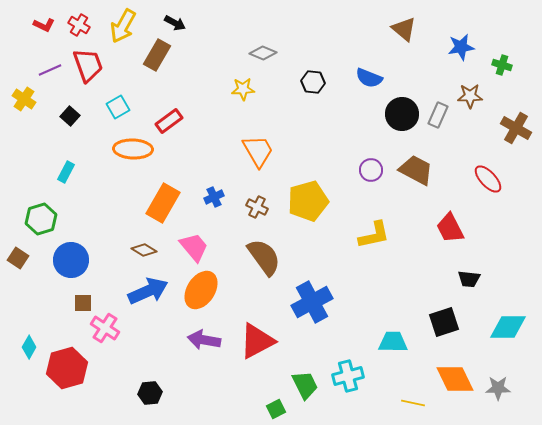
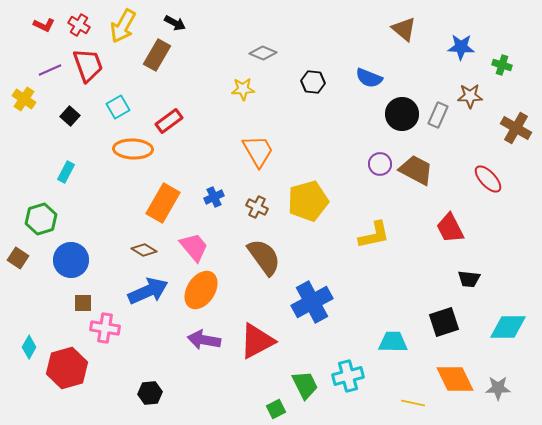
blue star at (461, 47): rotated 12 degrees clockwise
purple circle at (371, 170): moved 9 px right, 6 px up
pink cross at (105, 328): rotated 24 degrees counterclockwise
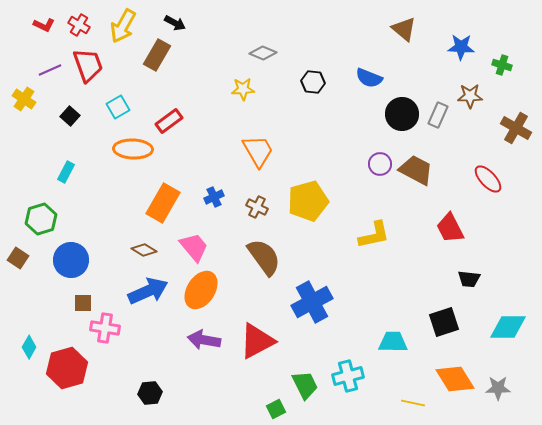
orange diamond at (455, 379): rotated 6 degrees counterclockwise
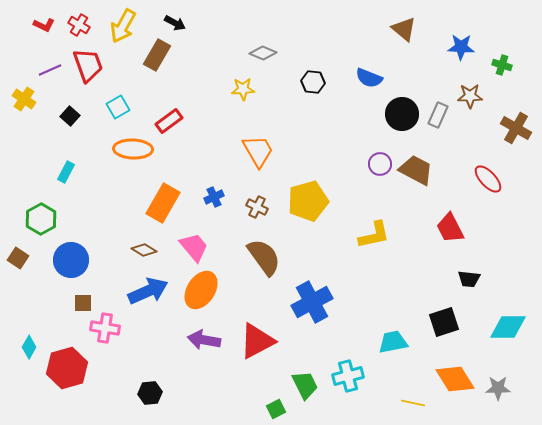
green hexagon at (41, 219): rotated 12 degrees counterclockwise
cyan trapezoid at (393, 342): rotated 12 degrees counterclockwise
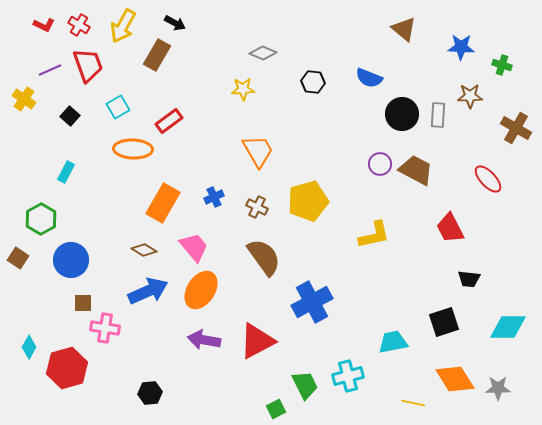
gray rectangle at (438, 115): rotated 20 degrees counterclockwise
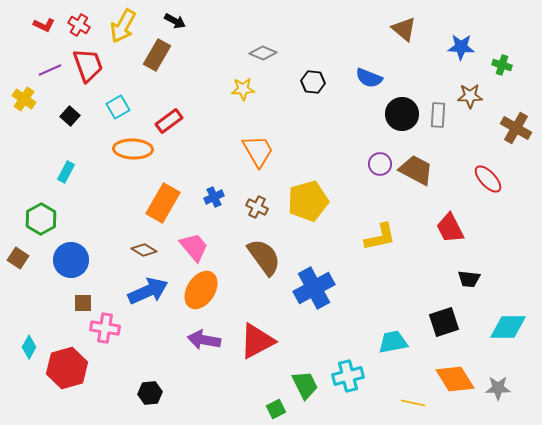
black arrow at (175, 23): moved 2 px up
yellow L-shape at (374, 235): moved 6 px right, 2 px down
blue cross at (312, 302): moved 2 px right, 14 px up
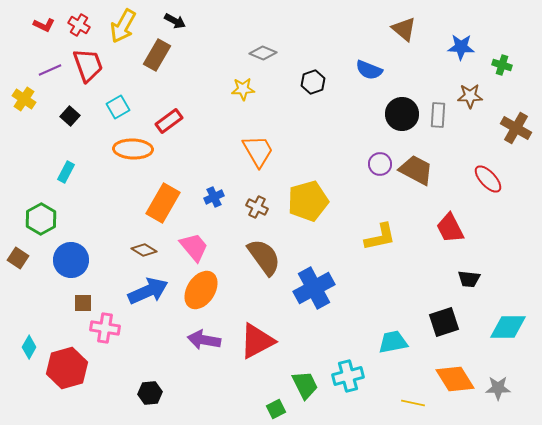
blue semicircle at (369, 78): moved 8 px up
black hexagon at (313, 82): rotated 25 degrees counterclockwise
